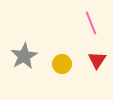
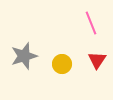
gray star: rotated 12 degrees clockwise
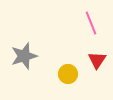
yellow circle: moved 6 px right, 10 px down
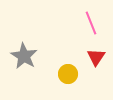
gray star: rotated 24 degrees counterclockwise
red triangle: moved 1 px left, 3 px up
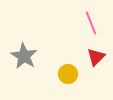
red triangle: rotated 12 degrees clockwise
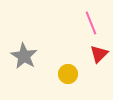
red triangle: moved 3 px right, 3 px up
